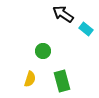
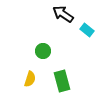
cyan rectangle: moved 1 px right, 1 px down
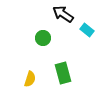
green circle: moved 13 px up
green rectangle: moved 1 px right, 8 px up
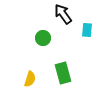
black arrow: rotated 20 degrees clockwise
cyan rectangle: rotated 56 degrees clockwise
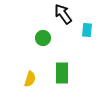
green rectangle: moved 1 px left; rotated 15 degrees clockwise
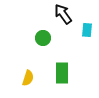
yellow semicircle: moved 2 px left, 1 px up
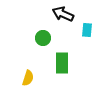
black arrow: rotated 30 degrees counterclockwise
green rectangle: moved 10 px up
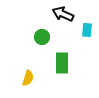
green circle: moved 1 px left, 1 px up
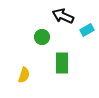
black arrow: moved 2 px down
cyan rectangle: rotated 56 degrees clockwise
yellow semicircle: moved 4 px left, 3 px up
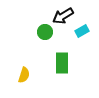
black arrow: rotated 55 degrees counterclockwise
cyan rectangle: moved 5 px left, 1 px down
green circle: moved 3 px right, 5 px up
